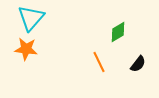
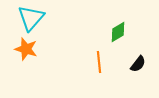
orange star: rotated 10 degrees clockwise
orange line: rotated 20 degrees clockwise
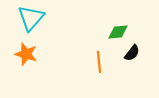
green diamond: rotated 25 degrees clockwise
orange star: moved 5 px down
black semicircle: moved 6 px left, 11 px up
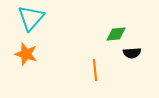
green diamond: moved 2 px left, 2 px down
black semicircle: rotated 48 degrees clockwise
orange line: moved 4 px left, 8 px down
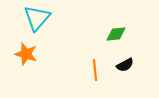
cyan triangle: moved 6 px right
black semicircle: moved 7 px left, 12 px down; rotated 24 degrees counterclockwise
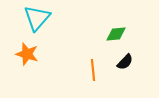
orange star: moved 1 px right
black semicircle: moved 3 px up; rotated 18 degrees counterclockwise
orange line: moved 2 px left
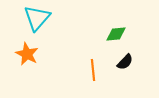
orange star: rotated 10 degrees clockwise
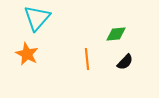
orange line: moved 6 px left, 11 px up
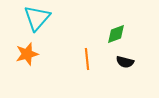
green diamond: rotated 15 degrees counterclockwise
orange star: rotated 30 degrees clockwise
black semicircle: rotated 60 degrees clockwise
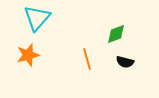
orange star: moved 1 px right, 1 px down
orange line: rotated 10 degrees counterclockwise
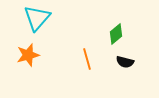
green diamond: rotated 20 degrees counterclockwise
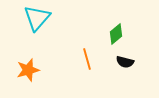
orange star: moved 15 px down
